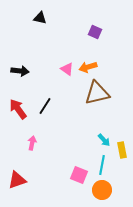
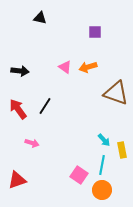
purple square: rotated 24 degrees counterclockwise
pink triangle: moved 2 px left, 2 px up
brown triangle: moved 19 px right; rotated 32 degrees clockwise
pink arrow: rotated 96 degrees clockwise
pink square: rotated 12 degrees clockwise
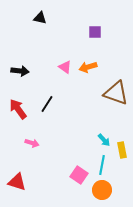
black line: moved 2 px right, 2 px up
red triangle: moved 2 px down; rotated 36 degrees clockwise
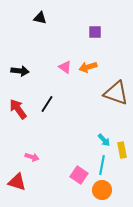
pink arrow: moved 14 px down
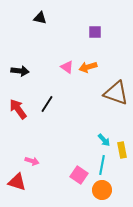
pink triangle: moved 2 px right
pink arrow: moved 4 px down
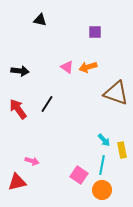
black triangle: moved 2 px down
red triangle: rotated 30 degrees counterclockwise
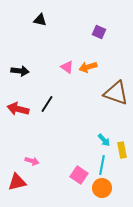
purple square: moved 4 px right; rotated 24 degrees clockwise
red arrow: rotated 40 degrees counterclockwise
orange circle: moved 2 px up
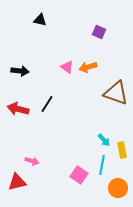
orange circle: moved 16 px right
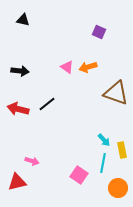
black triangle: moved 17 px left
black line: rotated 18 degrees clockwise
cyan line: moved 1 px right, 2 px up
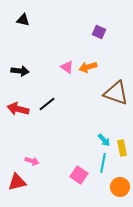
yellow rectangle: moved 2 px up
orange circle: moved 2 px right, 1 px up
